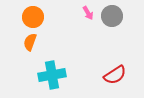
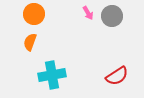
orange circle: moved 1 px right, 3 px up
red semicircle: moved 2 px right, 1 px down
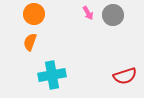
gray circle: moved 1 px right, 1 px up
red semicircle: moved 8 px right; rotated 15 degrees clockwise
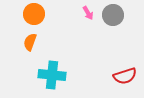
cyan cross: rotated 16 degrees clockwise
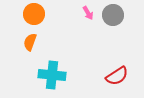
red semicircle: moved 8 px left; rotated 15 degrees counterclockwise
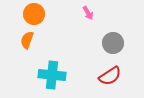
gray circle: moved 28 px down
orange semicircle: moved 3 px left, 2 px up
red semicircle: moved 7 px left
